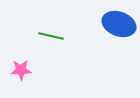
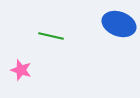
pink star: rotated 20 degrees clockwise
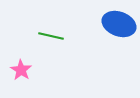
pink star: rotated 15 degrees clockwise
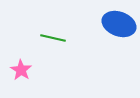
green line: moved 2 px right, 2 px down
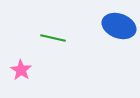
blue ellipse: moved 2 px down
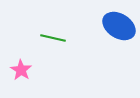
blue ellipse: rotated 12 degrees clockwise
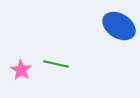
green line: moved 3 px right, 26 px down
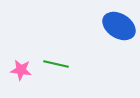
pink star: rotated 25 degrees counterclockwise
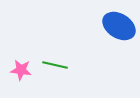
green line: moved 1 px left, 1 px down
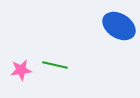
pink star: rotated 15 degrees counterclockwise
